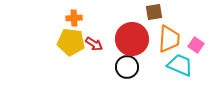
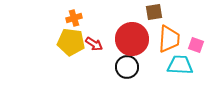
orange cross: rotated 14 degrees counterclockwise
pink square: rotated 14 degrees counterclockwise
cyan trapezoid: rotated 20 degrees counterclockwise
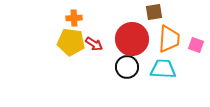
orange cross: rotated 14 degrees clockwise
cyan trapezoid: moved 17 px left, 4 px down
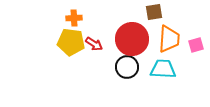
pink square: rotated 35 degrees counterclockwise
